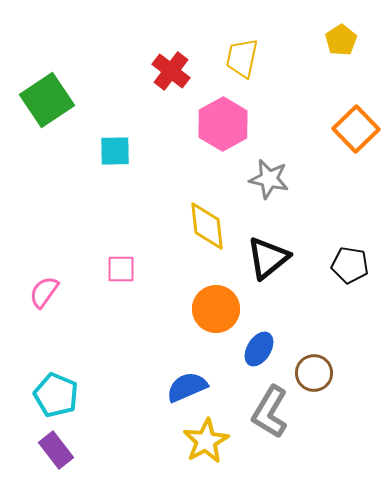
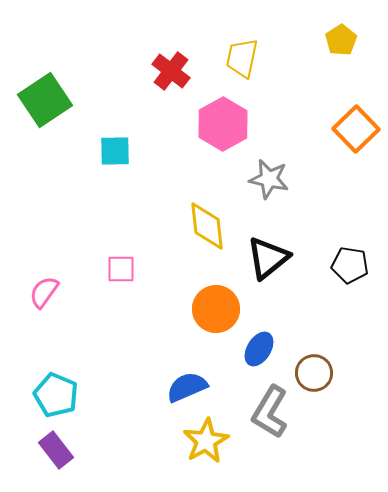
green square: moved 2 px left
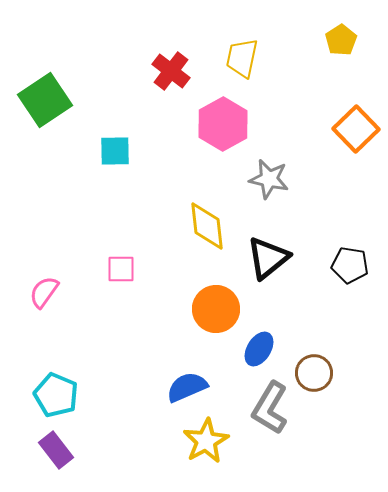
gray L-shape: moved 4 px up
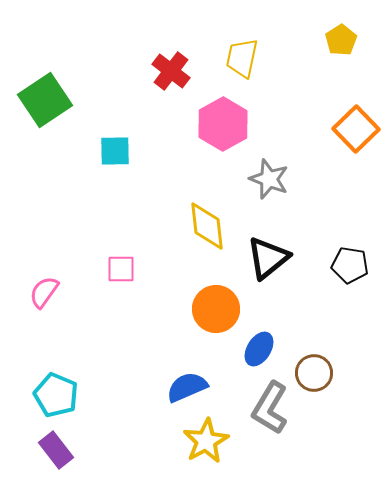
gray star: rotated 9 degrees clockwise
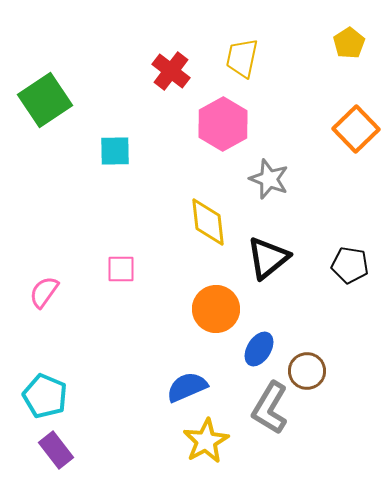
yellow pentagon: moved 8 px right, 3 px down
yellow diamond: moved 1 px right, 4 px up
brown circle: moved 7 px left, 2 px up
cyan pentagon: moved 11 px left, 1 px down
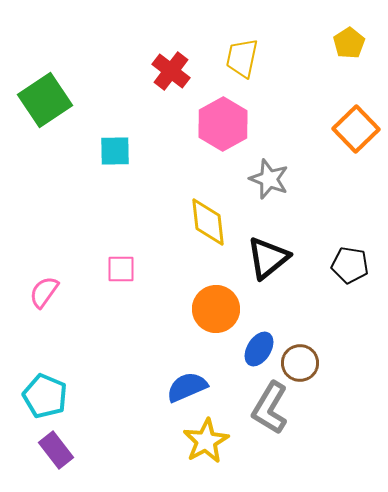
brown circle: moved 7 px left, 8 px up
